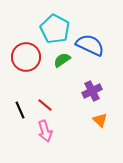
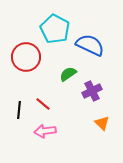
green semicircle: moved 6 px right, 14 px down
red line: moved 2 px left, 1 px up
black line: moved 1 px left; rotated 30 degrees clockwise
orange triangle: moved 2 px right, 3 px down
pink arrow: rotated 100 degrees clockwise
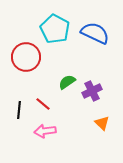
blue semicircle: moved 5 px right, 12 px up
green semicircle: moved 1 px left, 8 px down
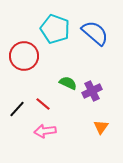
cyan pentagon: rotated 8 degrees counterclockwise
blue semicircle: rotated 16 degrees clockwise
red circle: moved 2 px left, 1 px up
green semicircle: moved 1 px right, 1 px down; rotated 60 degrees clockwise
black line: moved 2 px left, 1 px up; rotated 36 degrees clockwise
orange triangle: moved 1 px left, 4 px down; rotated 21 degrees clockwise
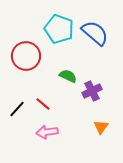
cyan pentagon: moved 4 px right
red circle: moved 2 px right
green semicircle: moved 7 px up
pink arrow: moved 2 px right, 1 px down
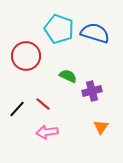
blue semicircle: rotated 24 degrees counterclockwise
purple cross: rotated 12 degrees clockwise
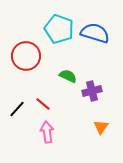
pink arrow: rotated 90 degrees clockwise
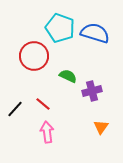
cyan pentagon: moved 1 px right, 1 px up
red circle: moved 8 px right
black line: moved 2 px left
